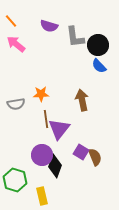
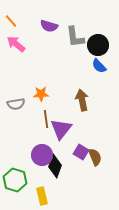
purple triangle: moved 2 px right
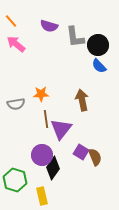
black diamond: moved 2 px left, 2 px down; rotated 15 degrees clockwise
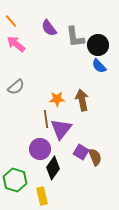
purple semicircle: moved 2 px down; rotated 36 degrees clockwise
orange star: moved 16 px right, 5 px down
gray semicircle: moved 17 px up; rotated 30 degrees counterclockwise
purple circle: moved 2 px left, 6 px up
